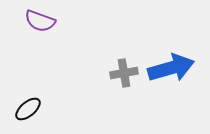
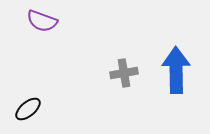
purple semicircle: moved 2 px right
blue arrow: moved 5 px right, 2 px down; rotated 75 degrees counterclockwise
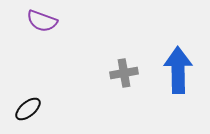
blue arrow: moved 2 px right
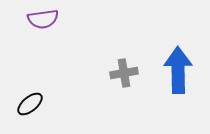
purple semicircle: moved 1 px right, 2 px up; rotated 28 degrees counterclockwise
black ellipse: moved 2 px right, 5 px up
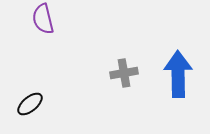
purple semicircle: rotated 84 degrees clockwise
blue arrow: moved 4 px down
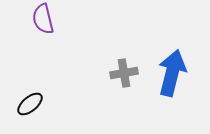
blue arrow: moved 6 px left, 1 px up; rotated 15 degrees clockwise
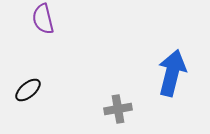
gray cross: moved 6 px left, 36 px down
black ellipse: moved 2 px left, 14 px up
